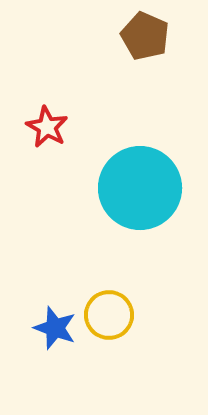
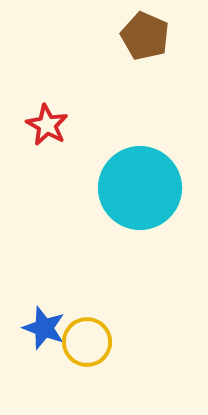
red star: moved 2 px up
yellow circle: moved 22 px left, 27 px down
blue star: moved 11 px left
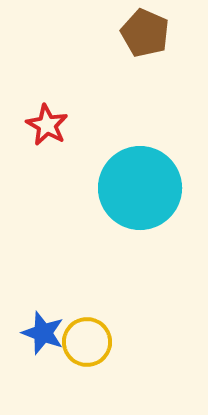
brown pentagon: moved 3 px up
blue star: moved 1 px left, 5 px down
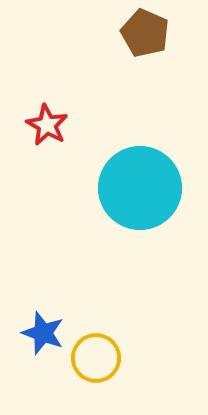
yellow circle: moved 9 px right, 16 px down
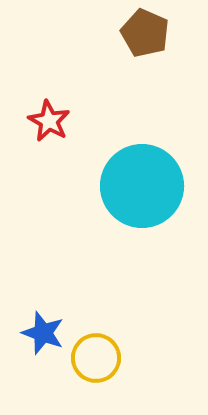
red star: moved 2 px right, 4 px up
cyan circle: moved 2 px right, 2 px up
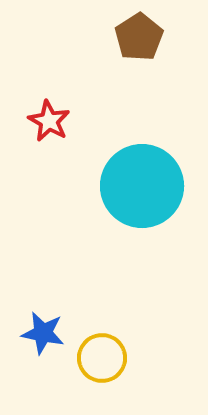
brown pentagon: moved 6 px left, 4 px down; rotated 15 degrees clockwise
blue star: rotated 9 degrees counterclockwise
yellow circle: moved 6 px right
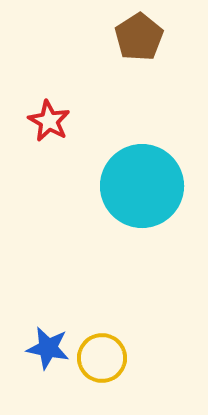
blue star: moved 5 px right, 15 px down
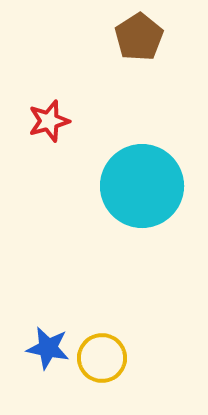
red star: rotated 27 degrees clockwise
